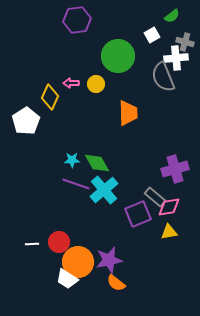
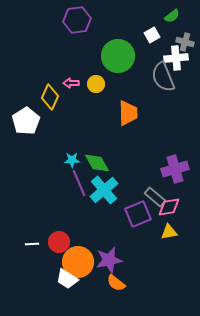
purple line: moved 3 px right, 1 px up; rotated 48 degrees clockwise
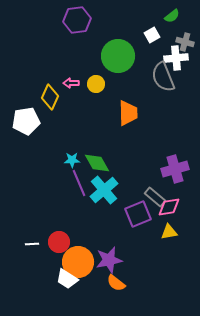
white pentagon: rotated 24 degrees clockwise
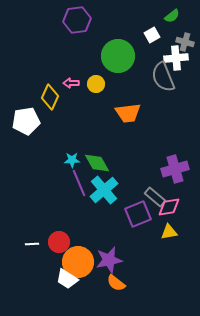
orange trapezoid: rotated 84 degrees clockwise
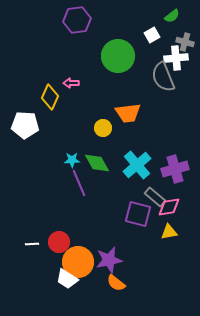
yellow circle: moved 7 px right, 44 px down
white pentagon: moved 1 px left, 4 px down; rotated 12 degrees clockwise
cyan cross: moved 33 px right, 25 px up
purple square: rotated 36 degrees clockwise
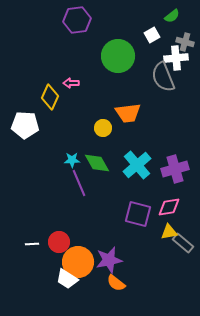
gray rectangle: moved 28 px right, 46 px down
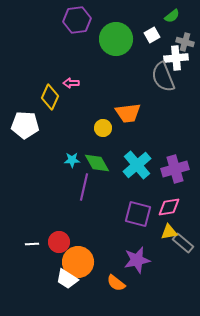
green circle: moved 2 px left, 17 px up
purple line: moved 5 px right, 4 px down; rotated 36 degrees clockwise
purple star: moved 28 px right
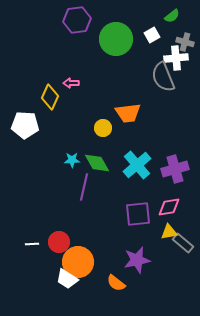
purple square: rotated 20 degrees counterclockwise
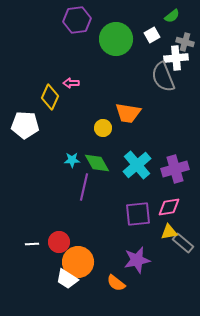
orange trapezoid: rotated 16 degrees clockwise
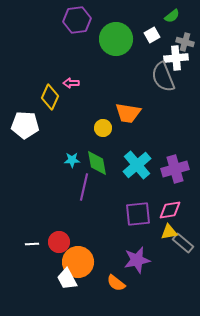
green diamond: rotated 20 degrees clockwise
pink diamond: moved 1 px right, 3 px down
white trapezoid: rotated 30 degrees clockwise
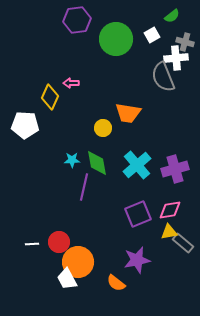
purple square: rotated 16 degrees counterclockwise
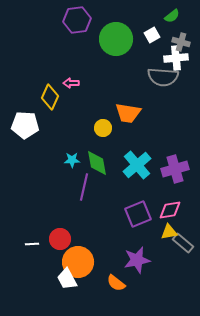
gray cross: moved 4 px left
gray semicircle: rotated 64 degrees counterclockwise
red circle: moved 1 px right, 3 px up
